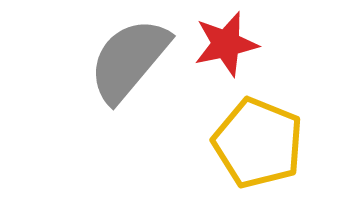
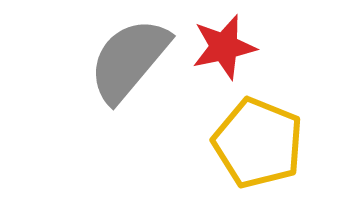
red star: moved 2 px left, 3 px down
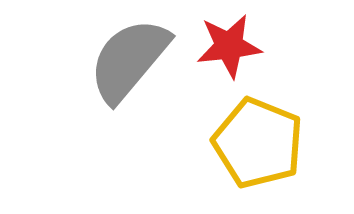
red star: moved 5 px right, 1 px up; rotated 6 degrees clockwise
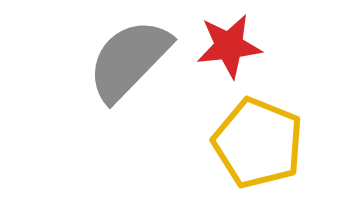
gray semicircle: rotated 4 degrees clockwise
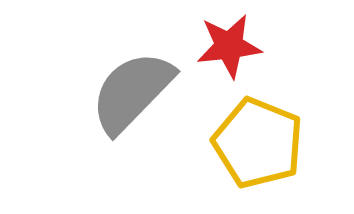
gray semicircle: moved 3 px right, 32 px down
